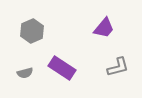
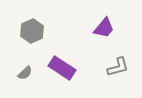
gray semicircle: rotated 28 degrees counterclockwise
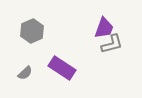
purple trapezoid: rotated 20 degrees counterclockwise
gray L-shape: moved 6 px left, 23 px up
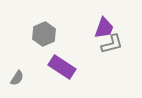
gray hexagon: moved 12 px right, 3 px down
purple rectangle: moved 1 px up
gray semicircle: moved 8 px left, 5 px down; rotated 14 degrees counterclockwise
